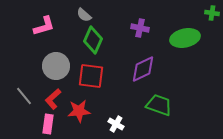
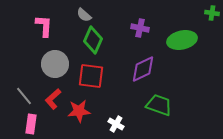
pink L-shape: rotated 70 degrees counterclockwise
green ellipse: moved 3 px left, 2 px down
gray circle: moved 1 px left, 2 px up
pink rectangle: moved 17 px left
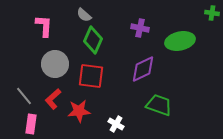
green ellipse: moved 2 px left, 1 px down
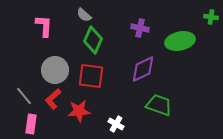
green cross: moved 1 px left, 4 px down
gray circle: moved 6 px down
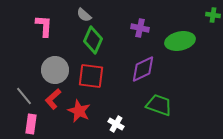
green cross: moved 2 px right, 2 px up
red star: rotated 30 degrees clockwise
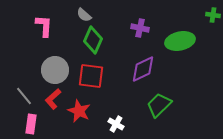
green trapezoid: rotated 64 degrees counterclockwise
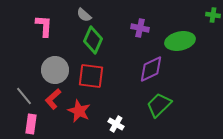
purple diamond: moved 8 px right
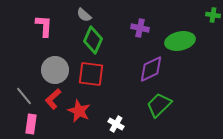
red square: moved 2 px up
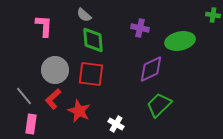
green diamond: rotated 28 degrees counterclockwise
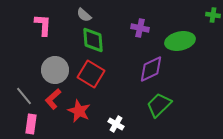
pink L-shape: moved 1 px left, 1 px up
red square: rotated 24 degrees clockwise
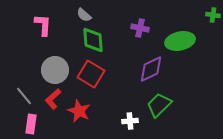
white cross: moved 14 px right, 3 px up; rotated 35 degrees counterclockwise
